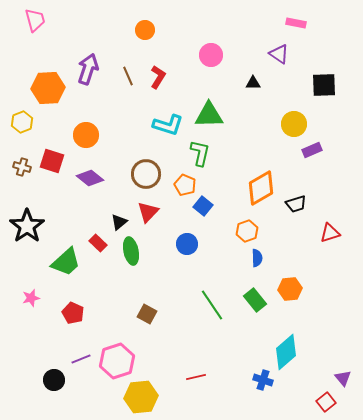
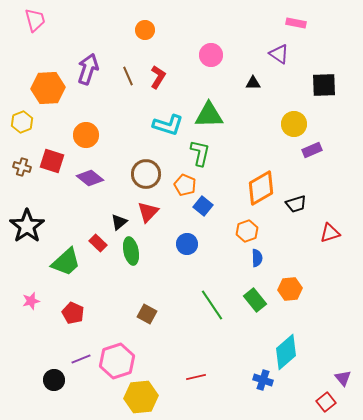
pink star at (31, 298): moved 3 px down
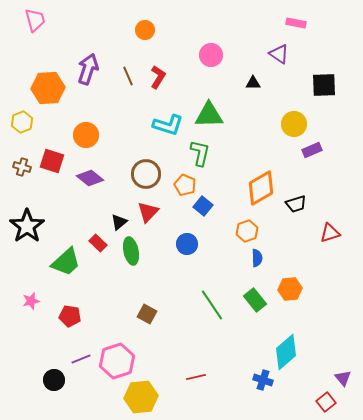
red pentagon at (73, 313): moved 3 px left, 3 px down; rotated 15 degrees counterclockwise
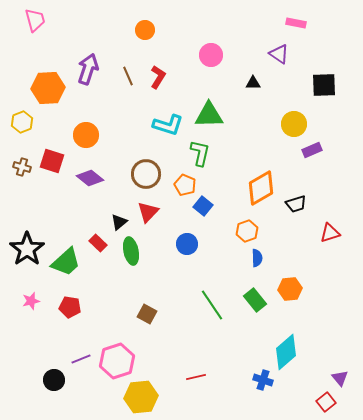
black star at (27, 226): moved 23 px down
red pentagon at (70, 316): moved 9 px up
purple triangle at (343, 378): moved 3 px left
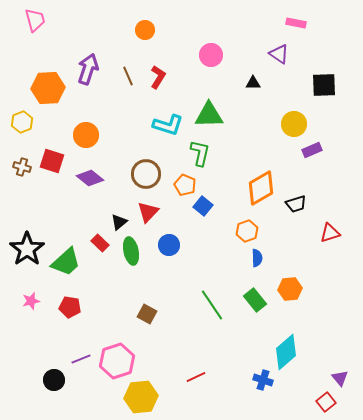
red rectangle at (98, 243): moved 2 px right
blue circle at (187, 244): moved 18 px left, 1 px down
red line at (196, 377): rotated 12 degrees counterclockwise
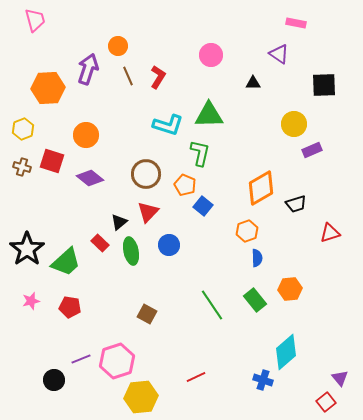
orange circle at (145, 30): moved 27 px left, 16 px down
yellow hexagon at (22, 122): moved 1 px right, 7 px down
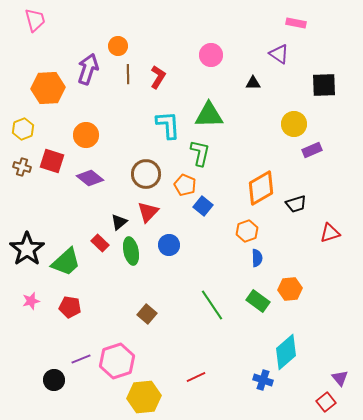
brown line at (128, 76): moved 2 px up; rotated 24 degrees clockwise
cyan L-shape at (168, 125): rotated 112 degrees counterclockwise
green rectangle at (255, 300): moved 3 px right, 1 px down; rotated 15 degrees counterclockwise
brown square at (147, 314): rotated 12 degrees clockwise
yellow hexagon at (141, 397): moved 3 px right
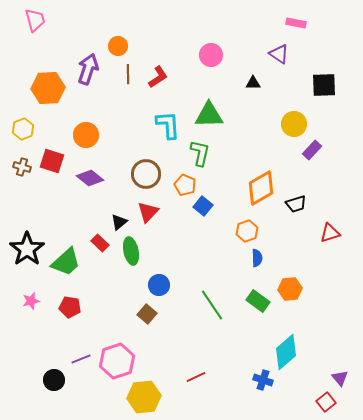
red L-shape at (158, 77): rotated 25 degrees clockwise
purple rectangle at (312, 150): rotated 24 degrees counterclockwise
blue circle at (169, 245): moved 10 px left, 40 px down
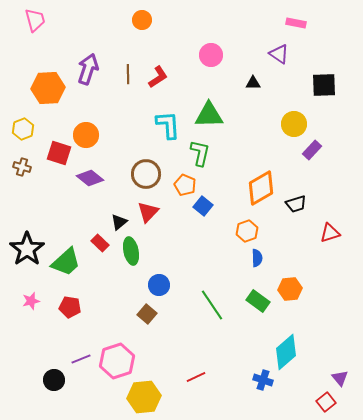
orange circle at (118, 46): moved 24 px right, 26 px up
red square at (52, 161): moved 7 px right, 8 px up
